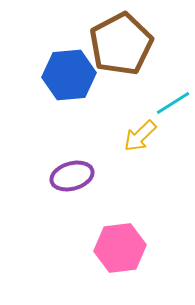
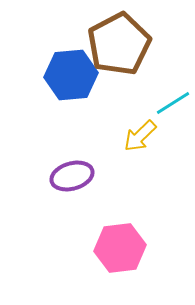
brown pentagon: moved 2 px left
blue hexagon: moved 2 px right
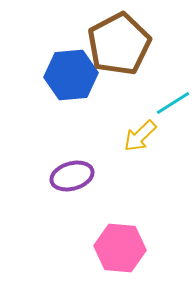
pink hexagon: rotated 12 degrees clockwise
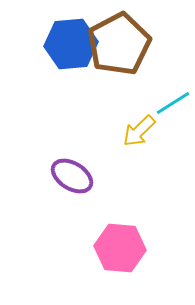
blue hexagon: moved 31 px up
yellow arrow: moved 1 px left, 5 px up
purple ellipse: rotated 48 degrees clockwise
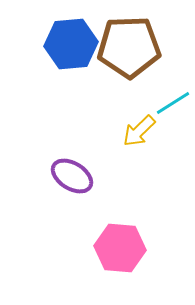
brown pentagon: moved 10 px right, 3 px down; rotated 26 degrees clockwise
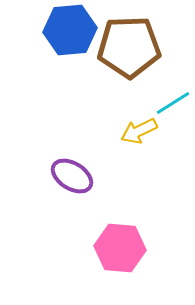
blue hexagon: moved 1 px left, 14 px up
yellow arrow: rotated 18 degrees clockwise
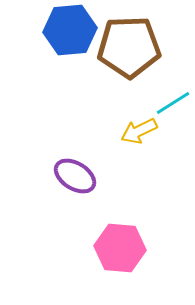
purple ellipse: moved 3 px right
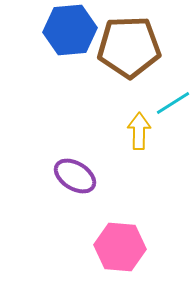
yellow arrow: rotated 117 degrees clockwise
pink hexagon: moved 1 px up
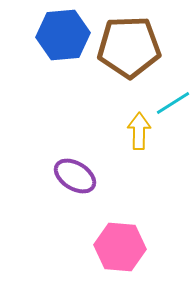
blue hexagon: moved 7 px left, 5 px down
